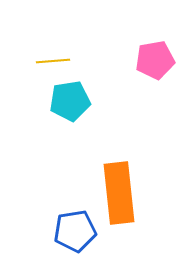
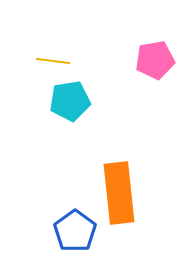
yellow line: rotated 12 degrees clockwise
blue pentagon: rotated 27 degrees counterclockwise
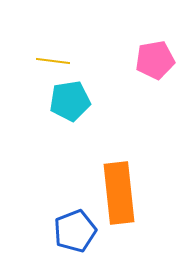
blue pentagon: rotated 15 degrees clockwise
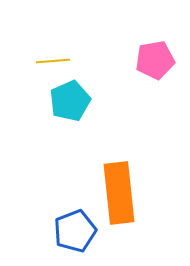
yellow line: rotated 12 degrees counterclockwise
cyan pentagon: rotated 15 degrees counterclockwise
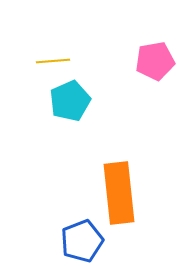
pink pentagon: moved 1 px down
blue pentagon: moved 7 px right, 10 px down
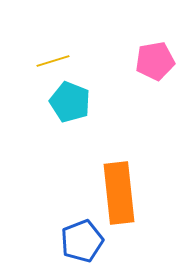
yellow line: rotated 12 degrees counterclockwise
cyan pentagon: moved 1 px down; rotated 27 degrees counterclockwise
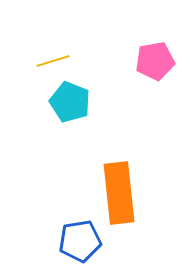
blue pentagon: moved 2 px left; rotated 12 degrees clockwise
